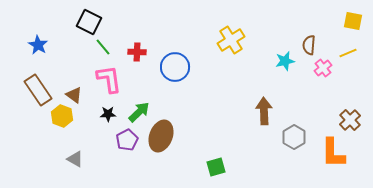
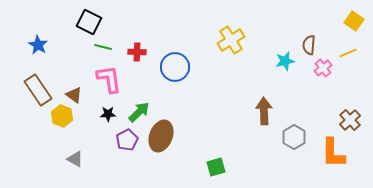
yellow square: moved 1 px right; rotated 24 degrees clockwise
green line: rotated 36 degrees counterclockwise
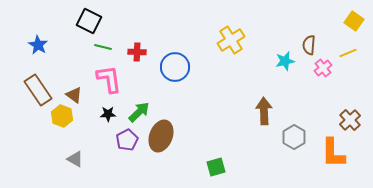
black square: moved 1 px up
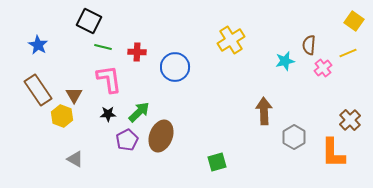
brown triangle: rotated 24 degrees clockwise
green square: moved 1 px right, 5 px up
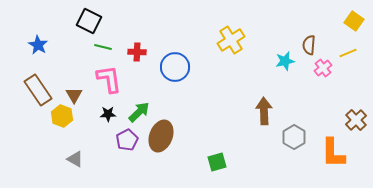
brown cross: moved 6 px right
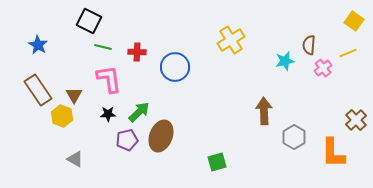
purple pentagon: rotated 15 degrees clockwise
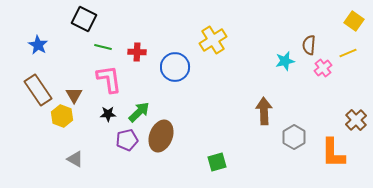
black square: moved 5 px left, 2 px up
yellow cross: moved 18 px left
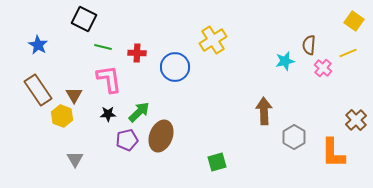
red cross: moved 1 px down
pink cross: rotated 12 degrees counterclockwise
gray triangle: rotated 30 degrees clockwise
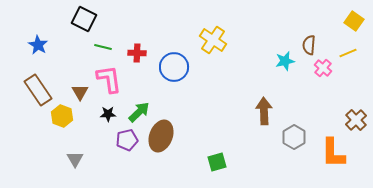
yellow cross: rotated 24 degrees counterclockwise
blue circle: moved 1 px left
brown triangle: moved 6 px right, 3 px up
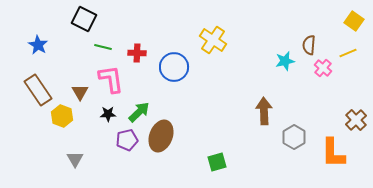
pink L-shape: moved 2 px right
